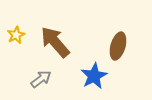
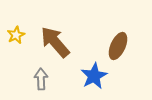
brown ellipse: rotated 8 degrees clockwise
gray arrow: rotated 55 degrees counterclockwise
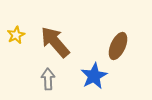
gray arrow: moved 7 px right
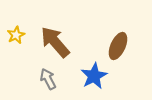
gray arrow: rotated 25 degrees counterclockwise
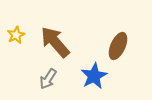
gray arrow: rotated 120 degrees counterclockwise
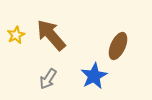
brown arrow: moved 4 px left, 7 px up
